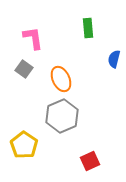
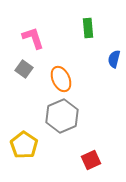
pink L-shape: rotated 10 degrees counterclockwise
red square: moved 1 px right, 1 px up
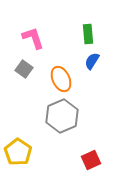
green rectangle: moved 6 px down
blue semicircle: moved 22 px left, 2 px down; rotated 18 degrees clockwise
yellow pentagon: moved 6 px left, 7 px down
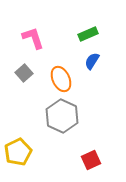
green rectangle: rotated 72 degrees clockwise
gray square: moved 4 px down; rotated 12 degrees clockwise
gray hexagon: rotated 12 degrees counterclockwise
yellow pentagon: rotated 12 degrees clockwise
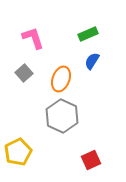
orange ellipse: rotated 45 degrees clockwise
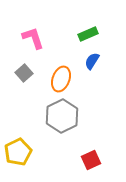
gray hexagon: rotated 8 degrees clockwise
